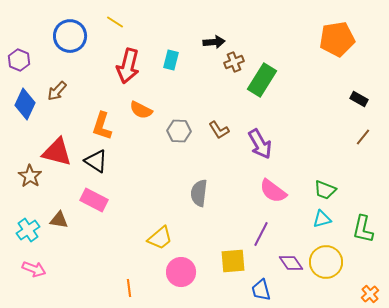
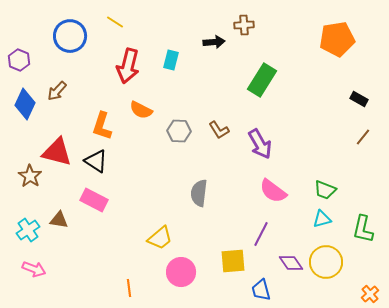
brown cross: moved 10 px right, 37 px up; rotated 18 degrees clockwise
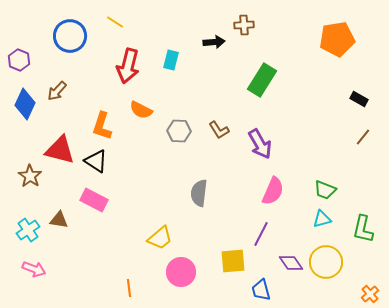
red triangle: moved 3 px right, 2 px up
pink semicircle: rotated 104 degrees counterclockwise
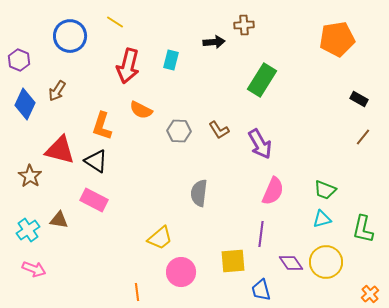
brown arrow: rotated 10 degrees counterclockwise
purple line: rotated 20 degrees counterclockwise
orange line: moved 8 px right, 4 px down
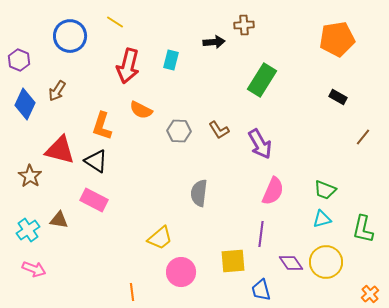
black rectangle: moved 21 px left, 2 px up
orange line: moved 5 px left
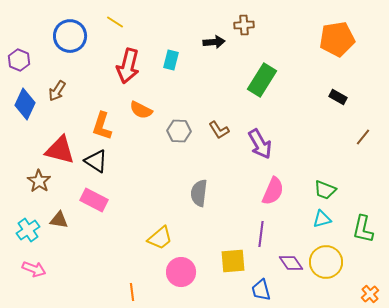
brown star: moved 9 px right, 5 px down
